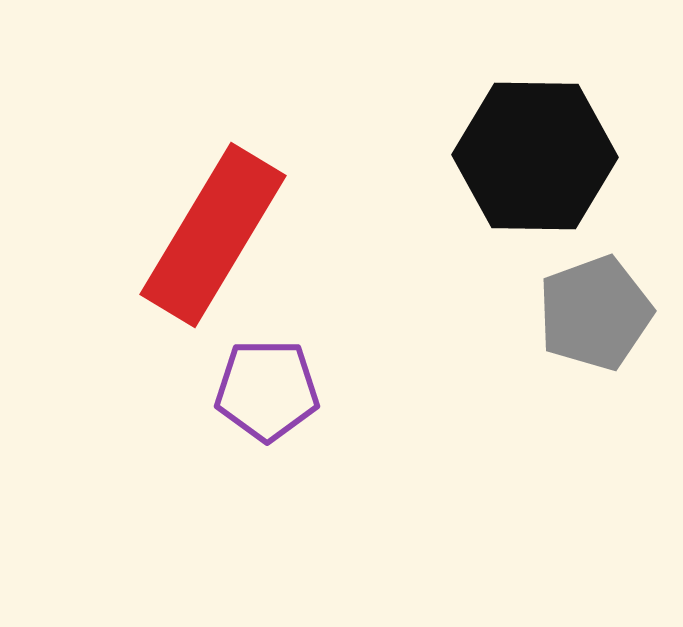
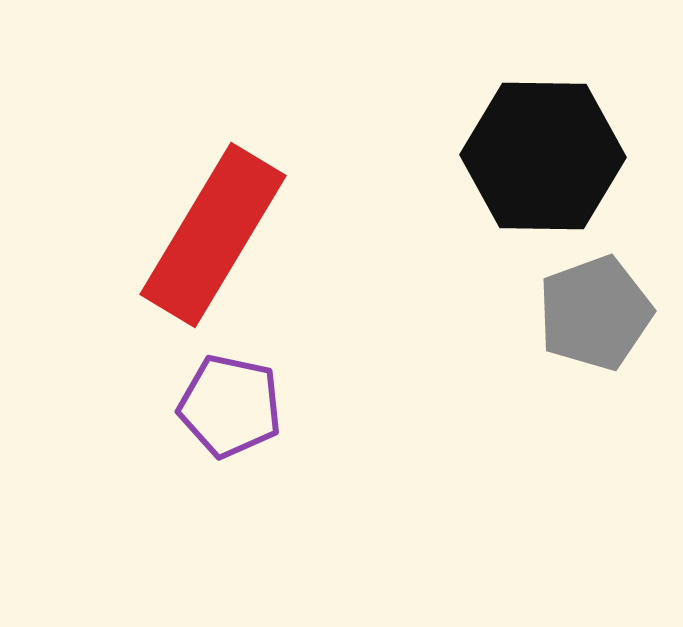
black hexagon: moved 8 px right
purple pentagon: moved 37 px left, 16 px down; rotated 12 degrees clockwise
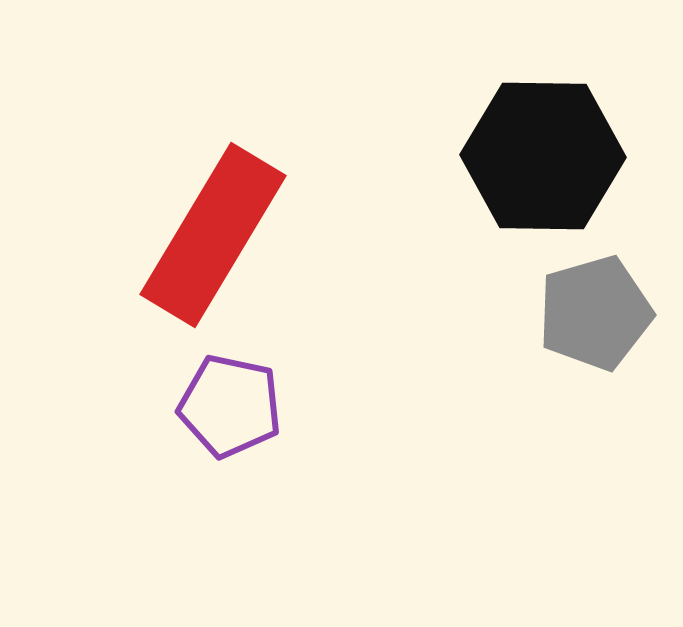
gray pentagon: rotated 4 degrees clockwise
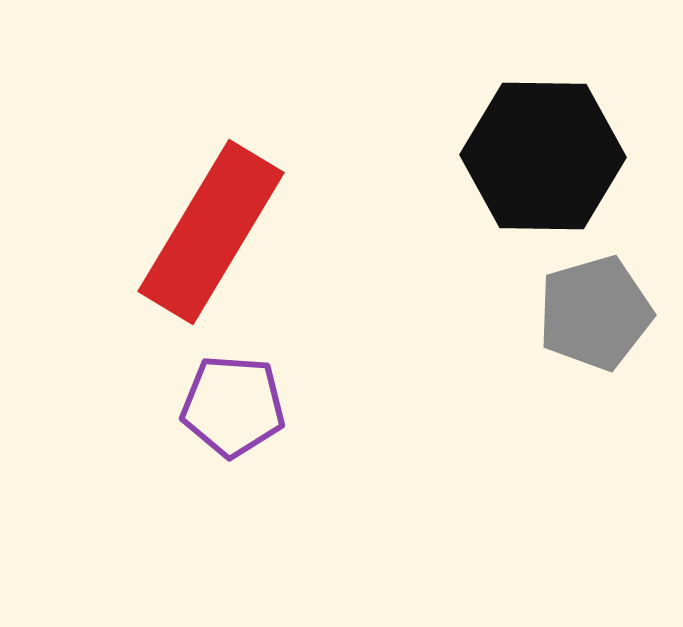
red rectangle: moved 2 px left, 3 px up
purple pentagon: moved 3 px right; rotated 8 degrees counterclockwise
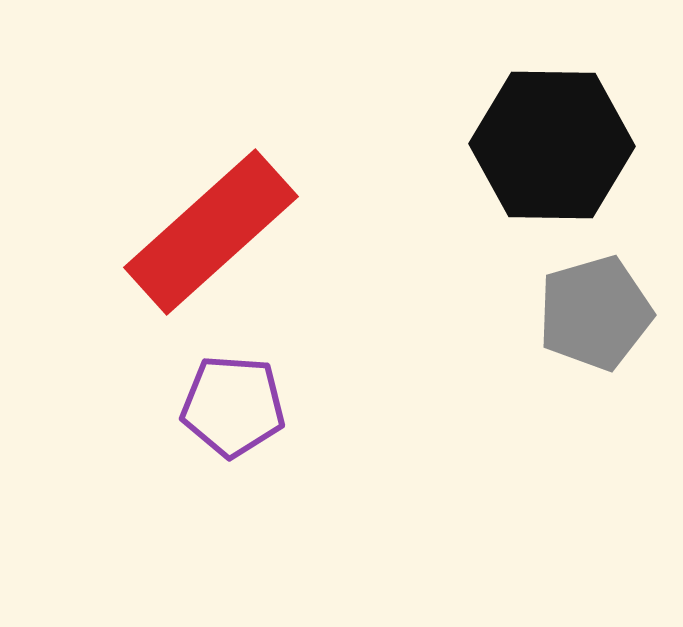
black hexagon: moved 9 px right, 11 px up
red rectangle: rotated 17 degrees clockwise
